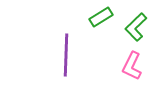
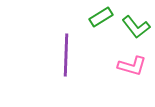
green L-shape: rotated 84 degrees counterclockwise
pink L-shape: rotated 100 degrees counterclockwise
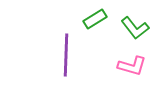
green rectangle: moved 6 px left, 2 px down
green L-shape: moved 1 px left, 1 px down
